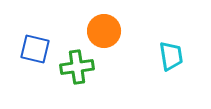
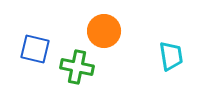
green cross: rotated 20 degrees clockwise
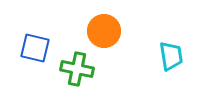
blue square: moved 1 px up
green cross: moved 2 px down
